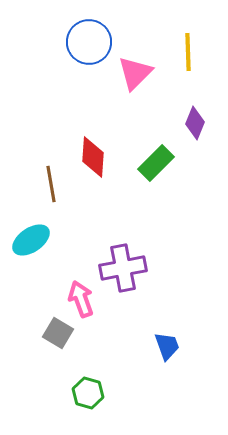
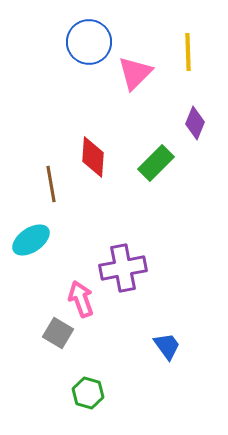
blue trapezoid: rotated 16 degrees counterclockwise
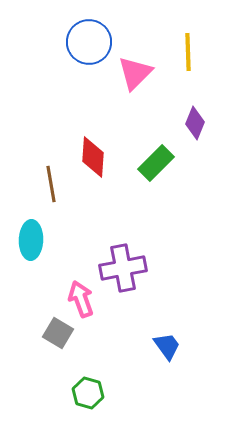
cyan ellipse: rotated 54 degrees counterclockwise
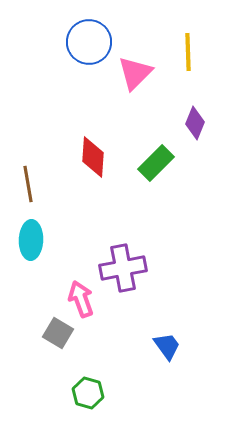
brown line: moved 23 px left
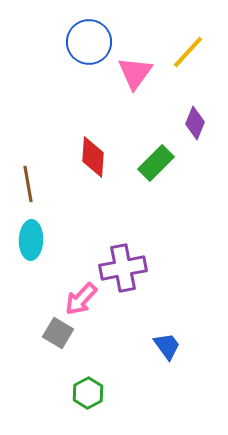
yellow line: rotated 45 degrees clockwise
pink triangle: rotated 9 degrees counterclockwise
pink arrow: rotated 117 degrees counterclockwise
green hexagon: rotated 16 degrees clockwise
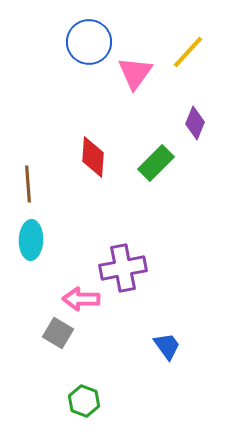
brown line: rotated 6 degrees clockwise
pink arrow: rotated 48 degrees clockwise
green hexagon: moved 4 px left, 8 px down; rotated 12 degrees counterclockwise
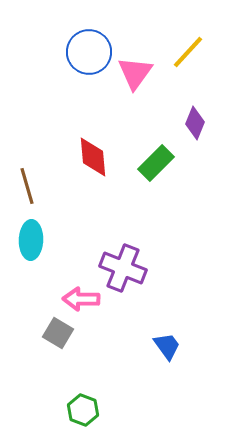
blue circle: moved 10 px down
red diamond: rotated 9 degrees counterclockwise
brown line: moved 1 px left, 2 px down; rotated 12 degrees counterclockwise
purple cross: rotated 33 degrees clockwise
green hexagon: moved 1 px left, 9 px down
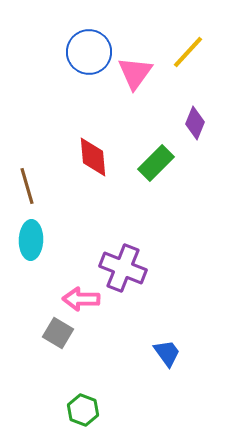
blue trapezoid: moved 7 px down
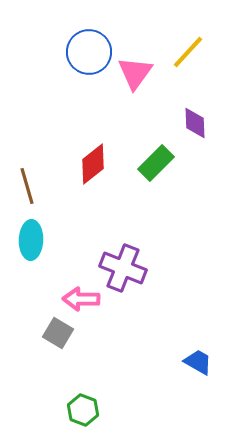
purple diamond: rotated 24 degrees counterclockwise
red diamond: moved 7 px down; rotated 57 degrees clockwise
blue trapezoid: moved 31 px right, 9 px down; rotated 24 degrees counterclockwise
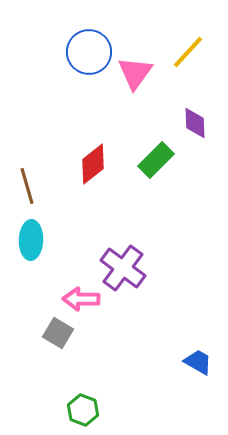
green rectangle: moved 3 px up
purple cross: rotated 15 degrees clockwise
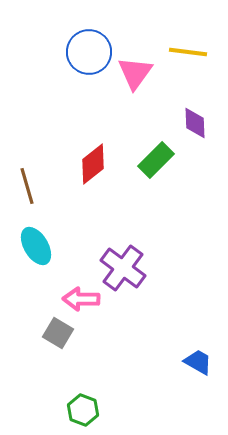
yellow line: rotated 54 degrees clockwise
cyan ellipse: moved 5 px right, 6 px down; rotated 33 degrees counterclockwise
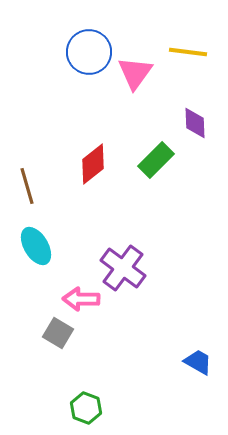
green hexagon: moved 3 px right, 2 px up
